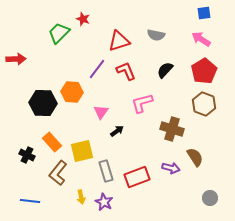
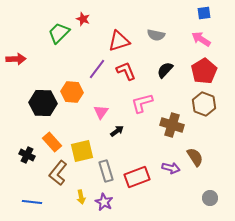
brown cross: moved 4 px up
blue line: moved 2 px right, 1 px down
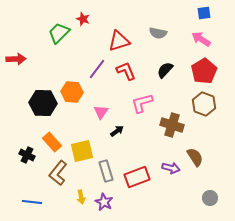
gray semicircle: moved 2 px right, 2 px up
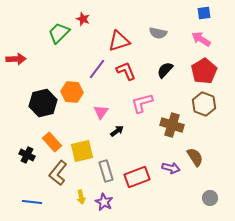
black hexagon: rotated 16 degrees counterclockwise
